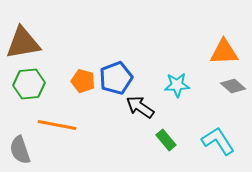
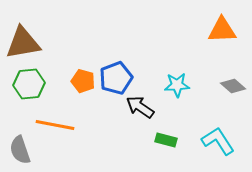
orange triangle: moved 2 px left, 22 px up
orange line: moved 2 px left
green rectangle: rotated 35 degrees counterclockwise
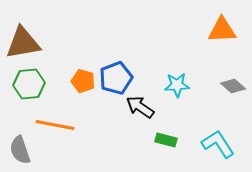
cyan L-shape: moved 3 px down
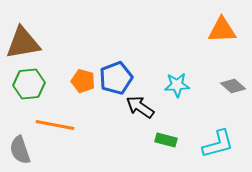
cyan L-shape: rotated 108 degrees clockwise
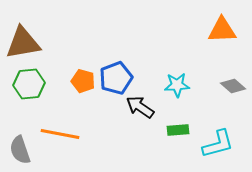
orange line: moved 5 px right, 9 px down
green rectangle: moved 12 px right, 10 px up; rotated 20 degrees counterclockwise
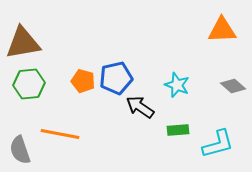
blue pentagon: rotated 8 degrees clockwise
cyan star: rotated 25 degrees clockwise
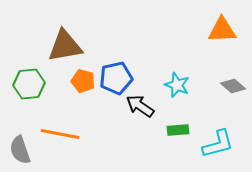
brown triangle: moved 42 px right, 3 px down
black arrow: moved 1 px up
